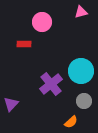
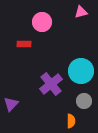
orange semicircle: moved 1 px up; rotated 48 degrees counterclockwise
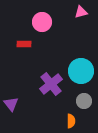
purple triangle: rotated 21 degrees counterclockwise
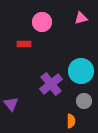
pink triangle: moved 6 px down
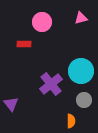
gray circle: moved 1 px up
